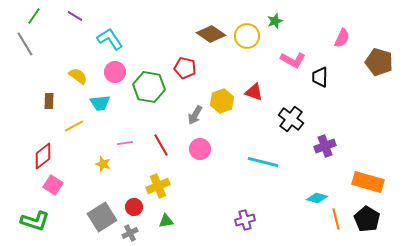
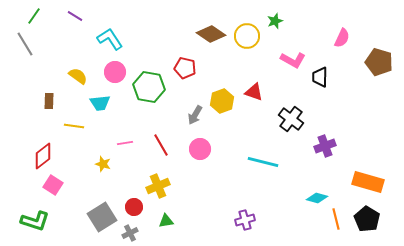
yellow line at (74, 126): rotated 36 degrees clockwise
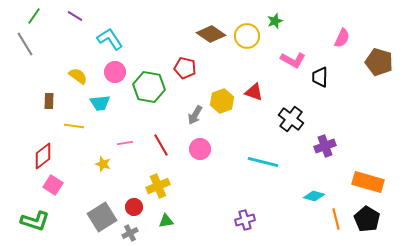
cyan diamond at (317, 198): moved 3 px left, 2 px up
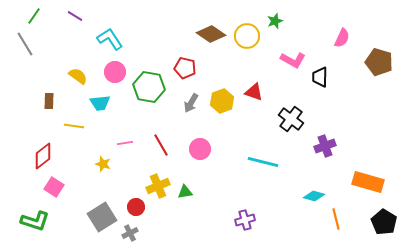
gray arrow at (195, 115): moved 4 px left, 12 px up
pink square at (53, 185): moved 1 px right, 2 px down
red circle at (134, 207): moved 2 px right
black pentagon at (367, 219): moved 17 px right, 3 px down
green triangle at (166, 221): moved 19 px right, 29 px up
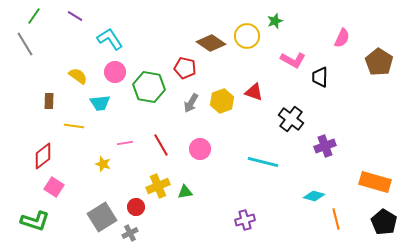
brown diamond at (211, 34): moved 9 px down
brown pentagon at (379, 62): rotated 16 degrees clockwise
orange rectangle at (368, 182): moved 7 px right
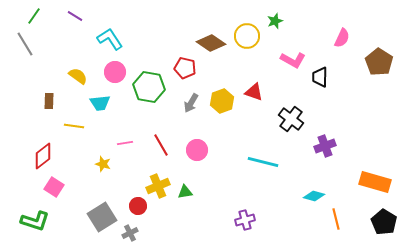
pink circle at (200, 149): moved 3 px left, 1 px down
red circle at (136, 207): moved 2 px right, 1 px up
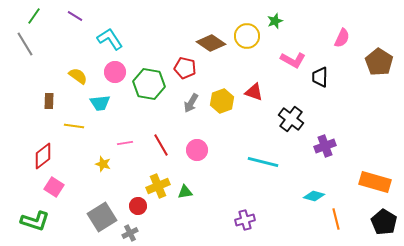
green hexagon at (149, 87): moved 3 px up
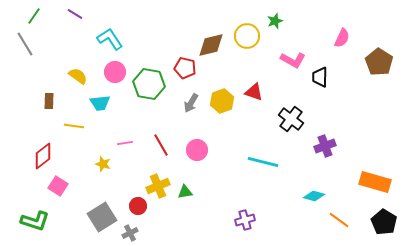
purple line at (75, 16): moved 2 px up
brown diamond at (211, 43): moved 2 px down; rotated 48 degrees counterclockwise
pink square at (54, 187): moved 4 px right, 1 px up
orange line at (336, 219): moved 3 px right, 1 px down; rotated 40 degrees counterclockwise
